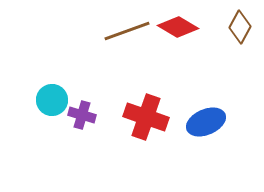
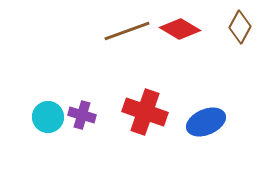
red diamond: moved 2 px right, 2 px down
cyan circle: moved 4 px left, 17 px down
red cross: moved 1 px left, 5 px up
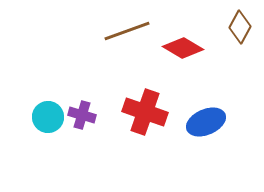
red diamond: moved 3 px right, 19 px down
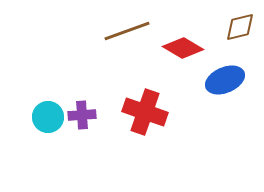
brown diamond: rotated 48 degrees clockwise
purple cross: rotated 20 degrees counterclockwise
blue ellipse: moved 19 px right, 42 px up
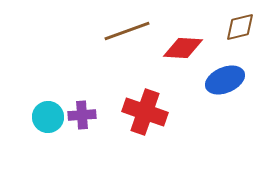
red diamond: rotated 27 degrees counterclockwise
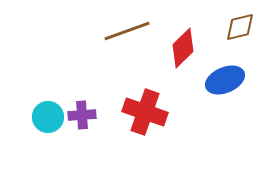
red diamond: rotated 48 degrees counterclockwise
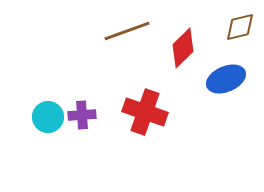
blue ellipse: moved 1 px right, 1 px up
